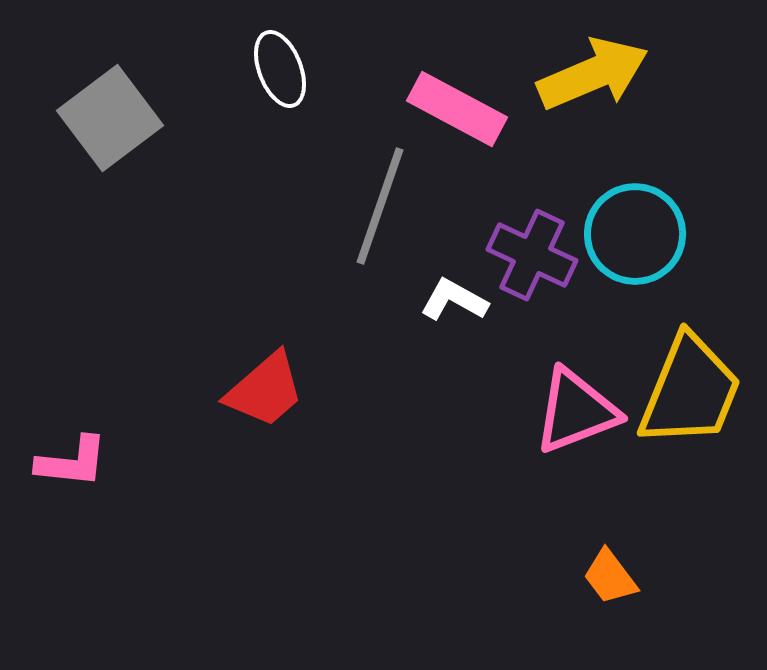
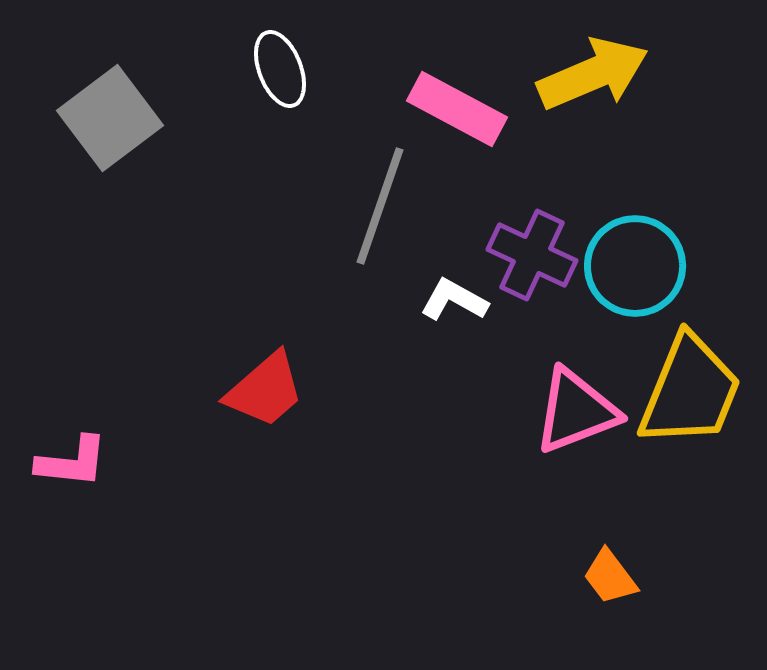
cyan circle: moved 32 px down
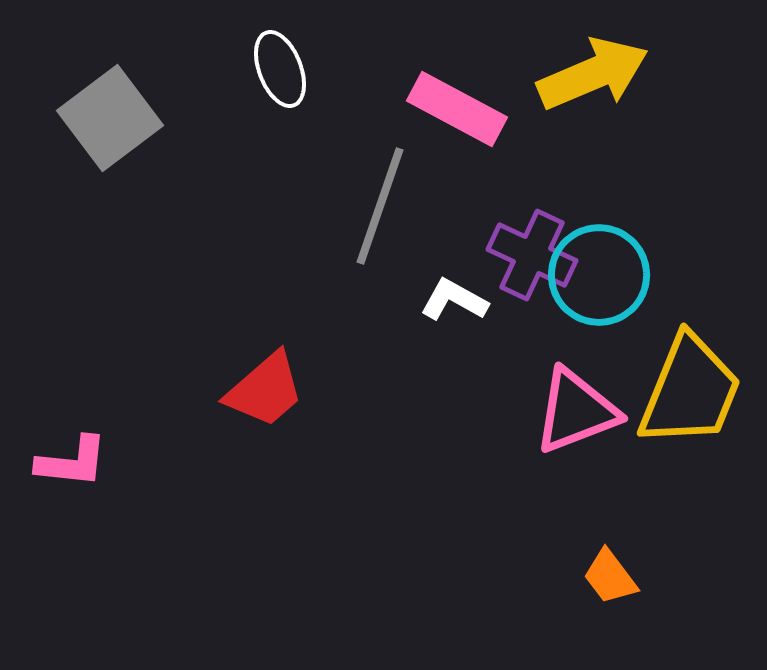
cyan circle: moved 36 px left, 9 px down
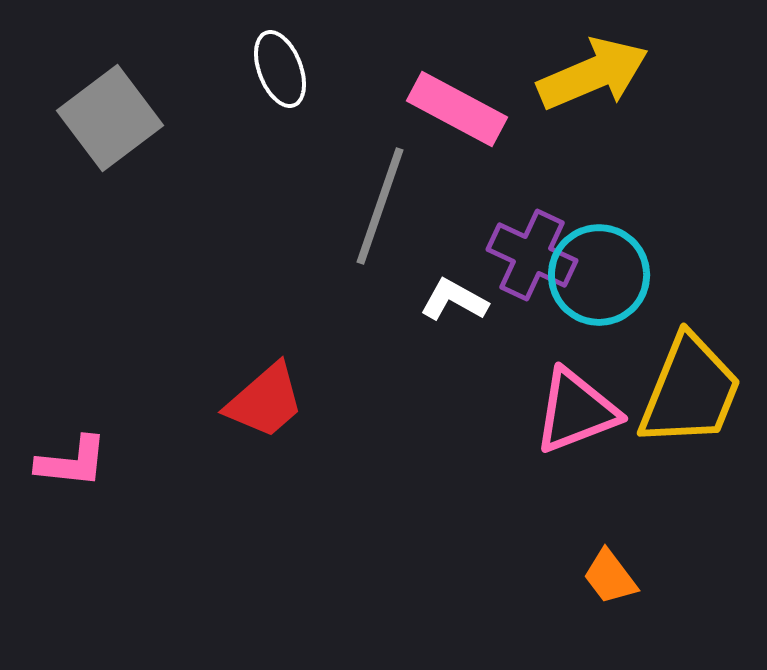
red trapezoid: moved 11 px down
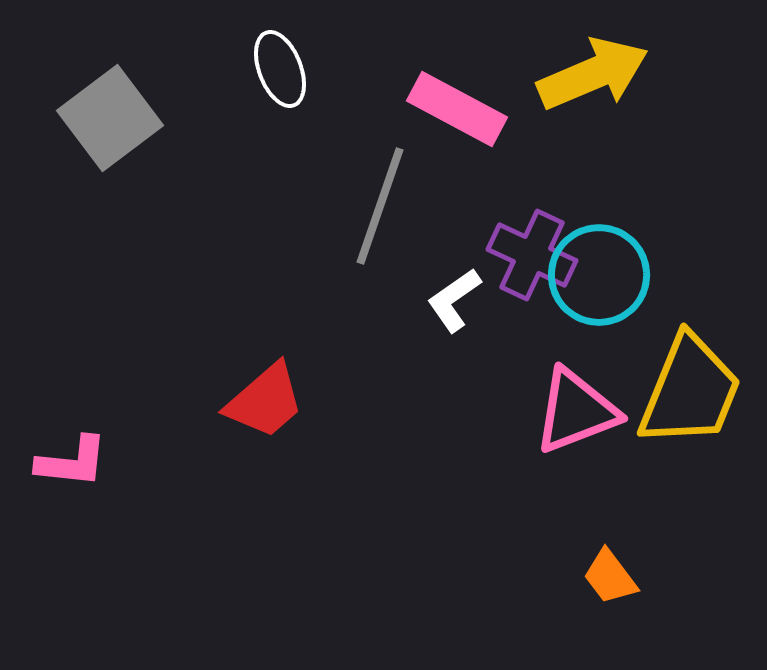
white L-shape: rotated 64 degrees counterclockwise
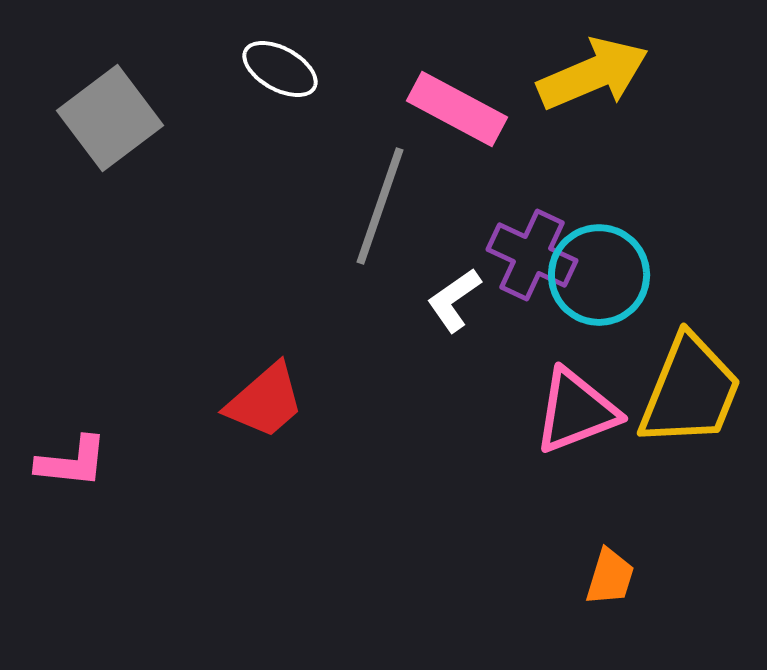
white ellipse: rotated 40 degrees counterclockwise
orange trapezoid: rotated 126 degrees counterclockwise
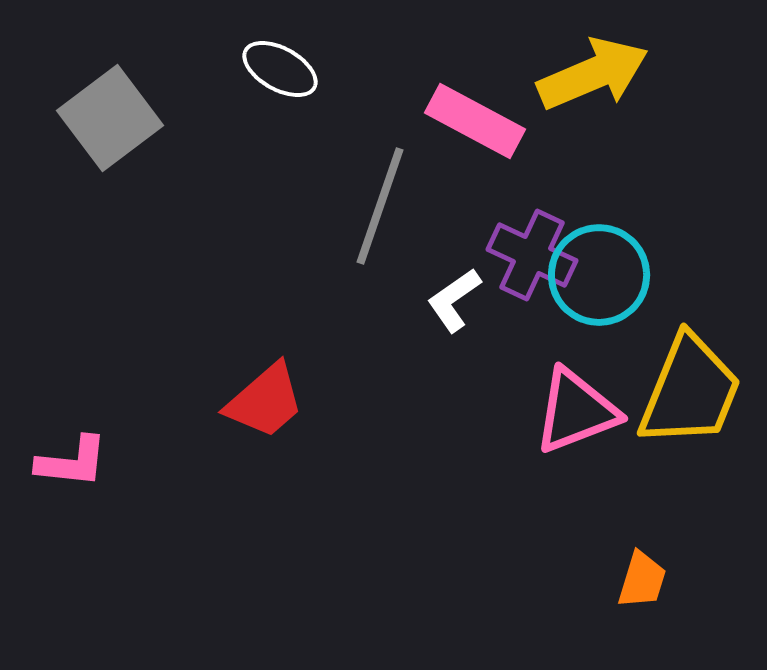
pink rectangle: moved 18 px right, 12 px down
orange trapezoid: moved 32 px right, 3 px down
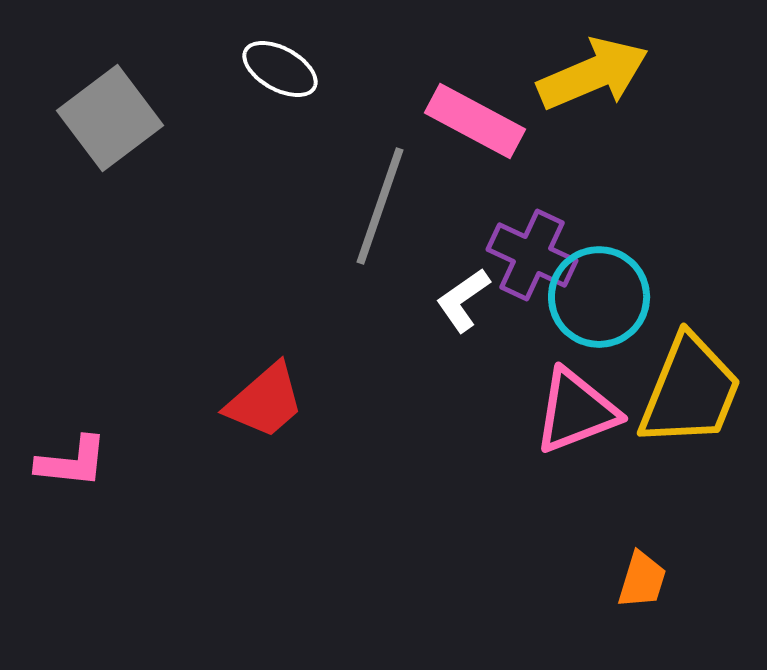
cyan circle: moved 22 px down
white L-shape: moved 9 px right
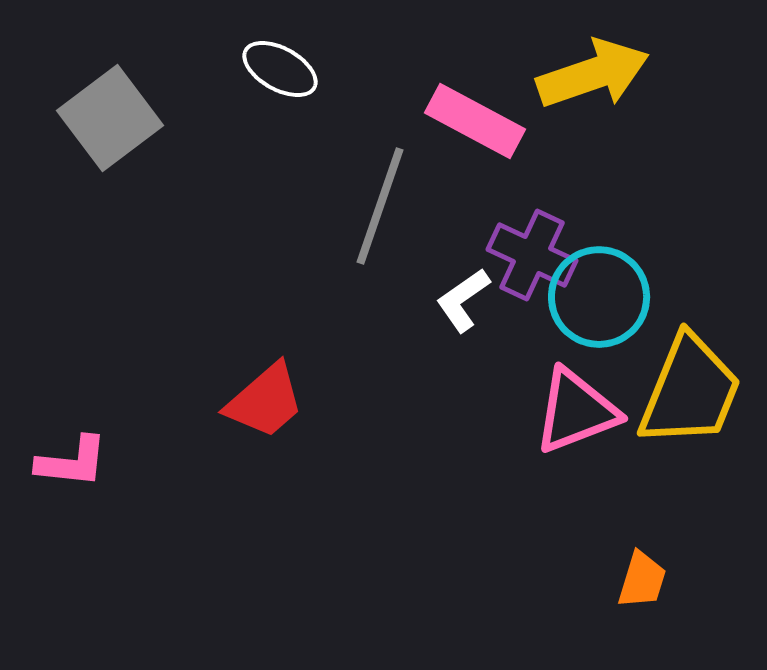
yellow arrow: rotated 4 degrees clockwise
